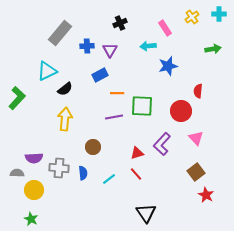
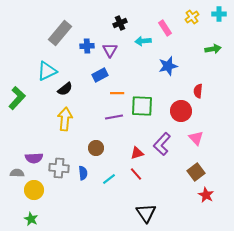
cyan arrow: moved 5 px left, 5 px up
brown circle: moved 3 px right, 1 px down
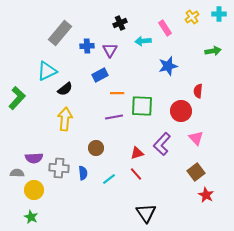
green arrow: moved 2 px down
green star: moved 2 px up
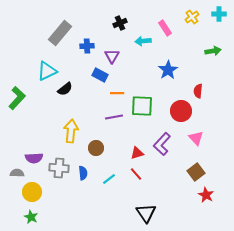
purple triangle: moved 2 px right, 6 px down
blue star: moved 4 px down; rotated 18 degrees counterclockwise
blue rectangle: rotated 56 degrees clockwise
yellow arrow: moved 6 px right, 12 px down
yellow circle: moved 2 px left, 2 px down
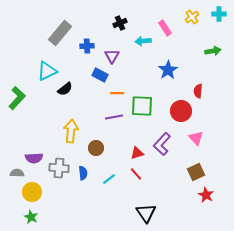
brown square: rotated 12 degrees clockwise
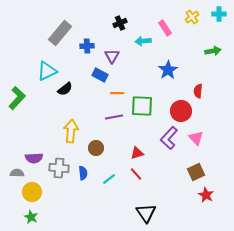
purple L-shape: moved 7 px right, 6 px up
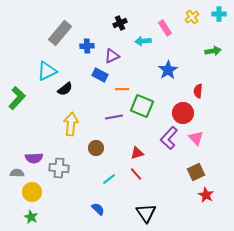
purple triangle: rotated 35 degrees clockwise
orange line: moved 5 px right, 4 px up
green square: rotated 20 degrees clockwise
red circle: moved 2 px right, 2 px down
yellow arrow: moved 7 px up
blue semicircle: moved 15 px right, 36 px down; rotated 40 degrees counterclockwise
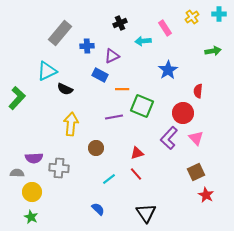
black semicircle: rotated 63 degrees clockwise
